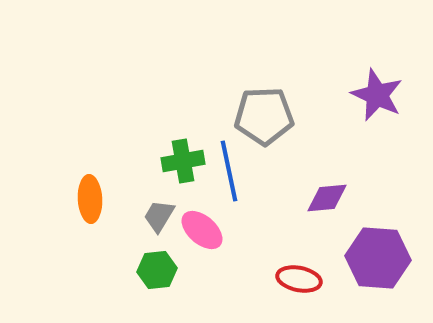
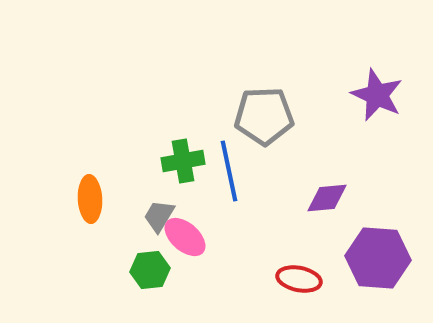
pink ellipse: moved 17 px left, 7 px down
green hexagon: moved 7 px left
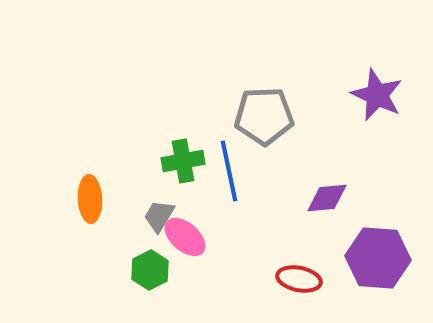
green hexagon: rotated 21 degrees counterclockwise
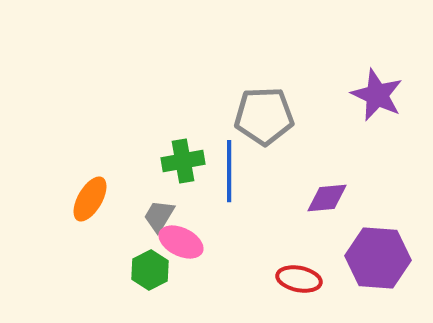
blue line: rotated 12 degrees clockwise
orange ellipse: rotated 33 degrees clockwise
pink ellipse: moved 4 px left, 5 px down; rotated 15 degrees counterclockwise
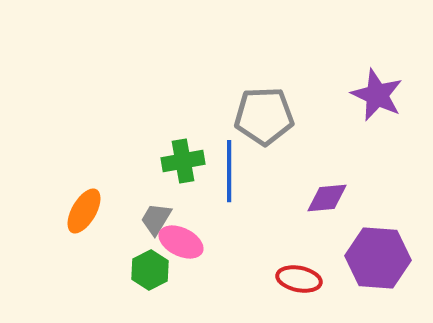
orange ellipse: moved 6 px left, 12 px down
gray trapezoid: moved 3 px left, 3 px down
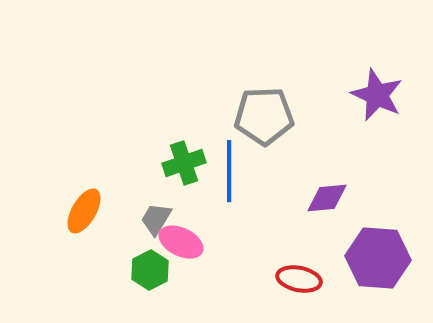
green cross: moved 1 px right, 2 px down; rotated 9 degrees counterclockwise
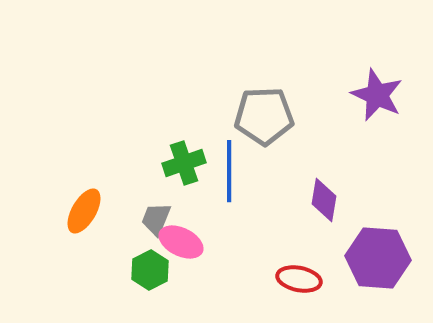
purple diamond: moved 3 px left, 2 px down; rotated 75 degrees counterclockwise
gray trapezoid: rotated 9 degrees counterclockwise
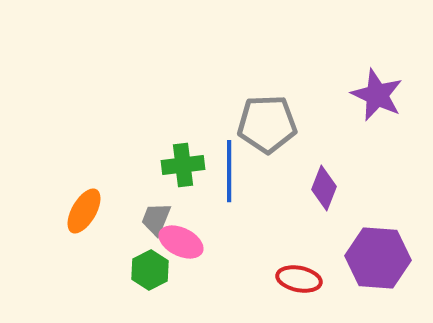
gray pentagon: moved 3 px right, 8 px down
green cross: moved 1 px left, 2 px down; rotated 12 degrees clockwise
purple diamond: moved 12 px up; rotated 12 degrees clockwise
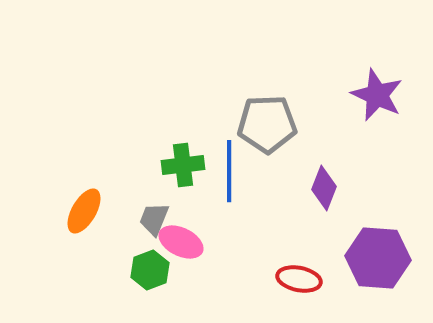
gray trapezoid: moved 2 px left
green hexagon: rotated 6 degrees clockwise
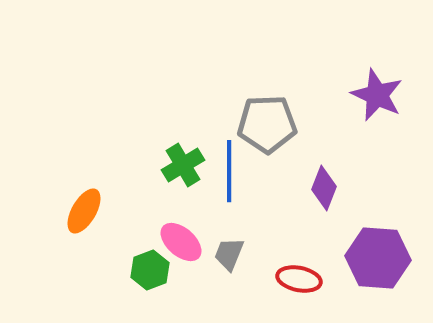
green cross: rotated 24 degrees counterclockwise
gray trapezoid: moved 75 px right, 35 px down
pink ellipse: rotated 15 degrees clockwise
